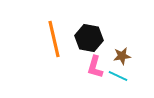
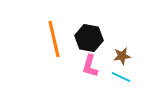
pink L-shape: moved 5 px left, 1 px up
cyan line: moved 3 px right, 1 px down
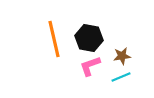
pink L-shape: rotated 55 degrees clockwise
cyan line: rotated 48 degrees counterclockwise
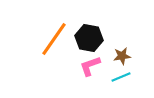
orange line: rotated 48 degrees clockwise
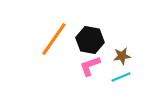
black hexagon: moved 1 px right, 2 px down
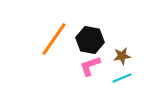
cyan line: moved 1 px right, 1 px down
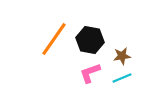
pink L-shape: moved 7 px down
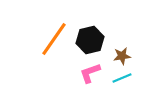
black hexagon: rotated 24 degrees counterclockwise
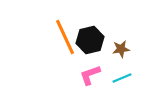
orange line: moved 11 px right, 2 px up; rotated 60 degrees counterclockwise
brown star: moved 1 px left, 7 px up
pink L-shape: moved 2 px down
